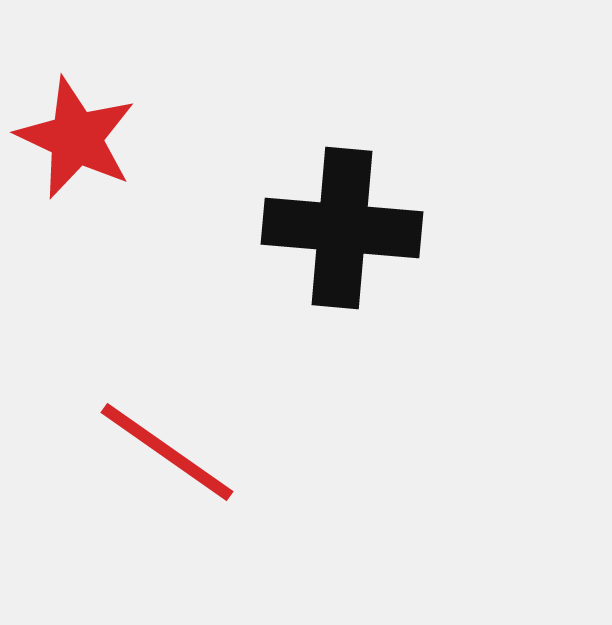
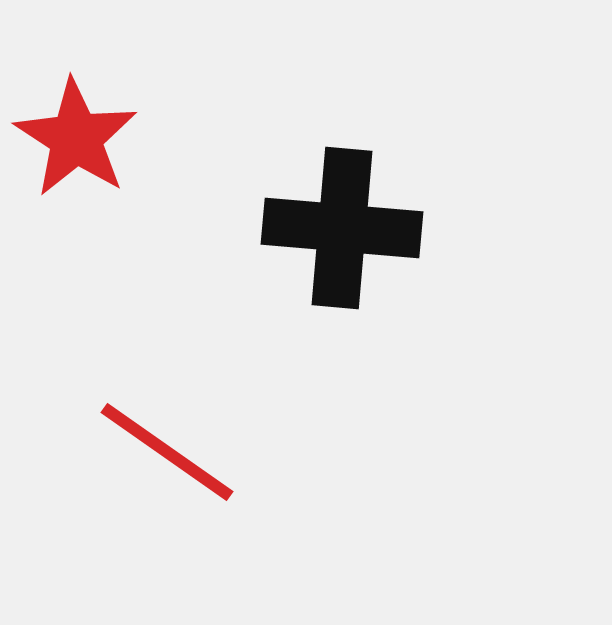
red star: rotated 8 degrees clockwise
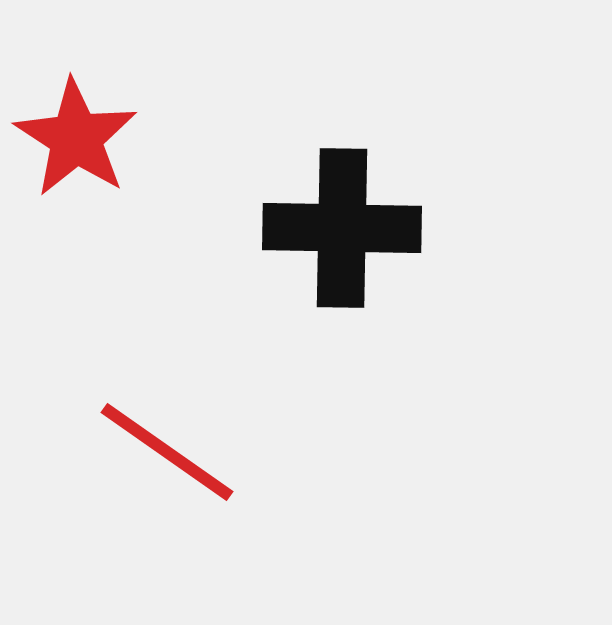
black cross: rotated 4 degrees counterclockwise
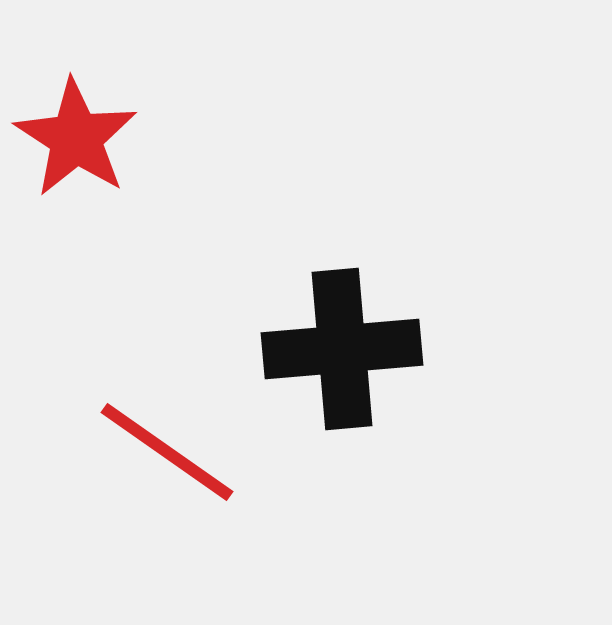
black cross: moved 121 px down; rotated 6 degrees counterclockwise
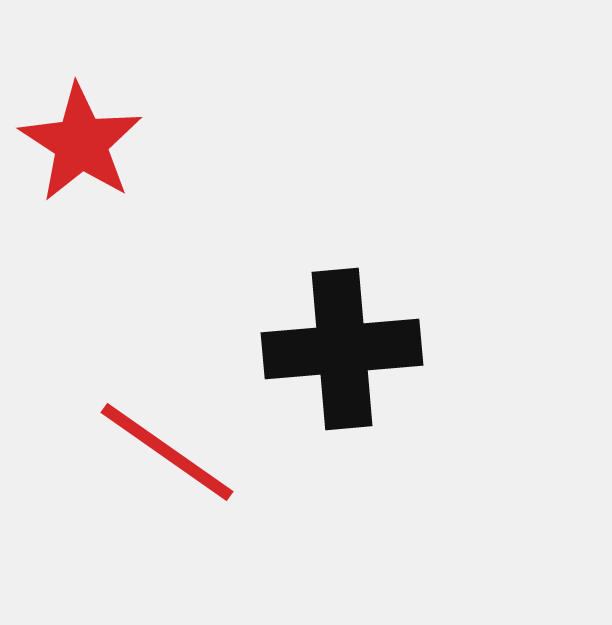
red star: moved 5 px right, 5 px down
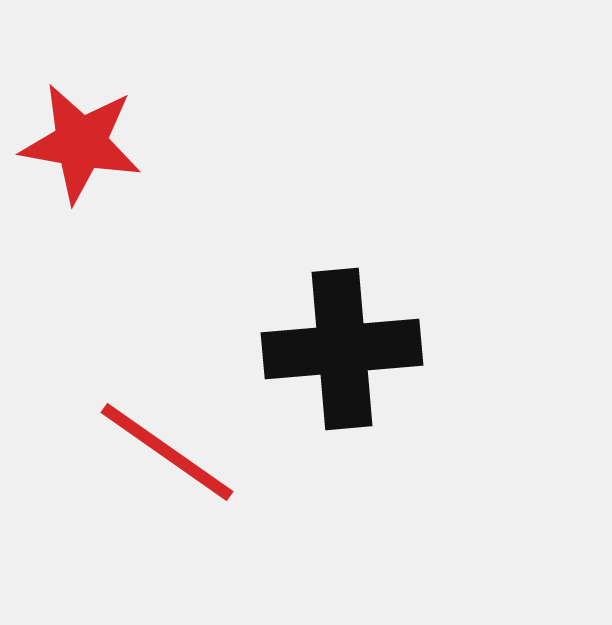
red star: rotated 23 degrees counterclockwise
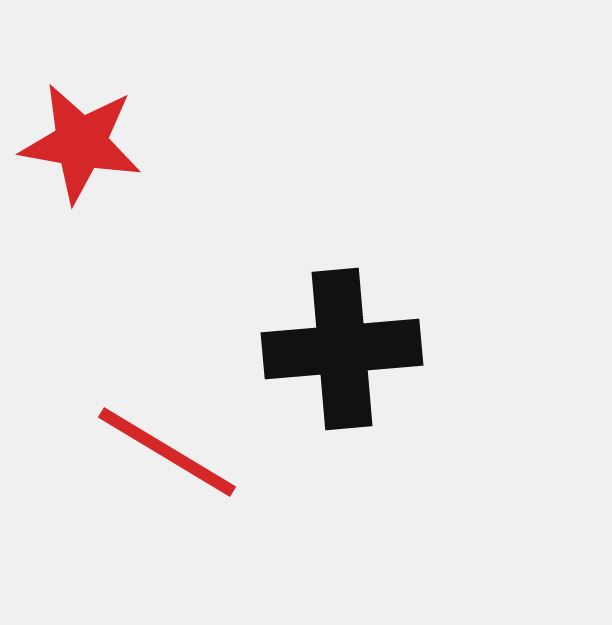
red line: rotated 4 degrees counterclockwise
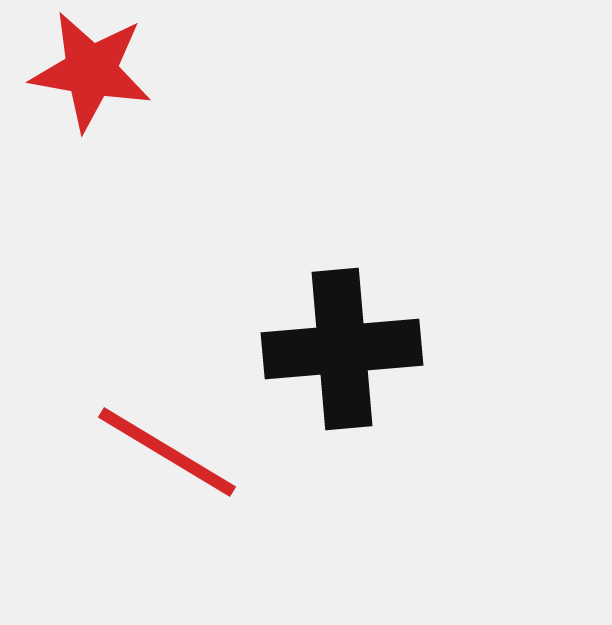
red star: moved 10 px right, 72 px up
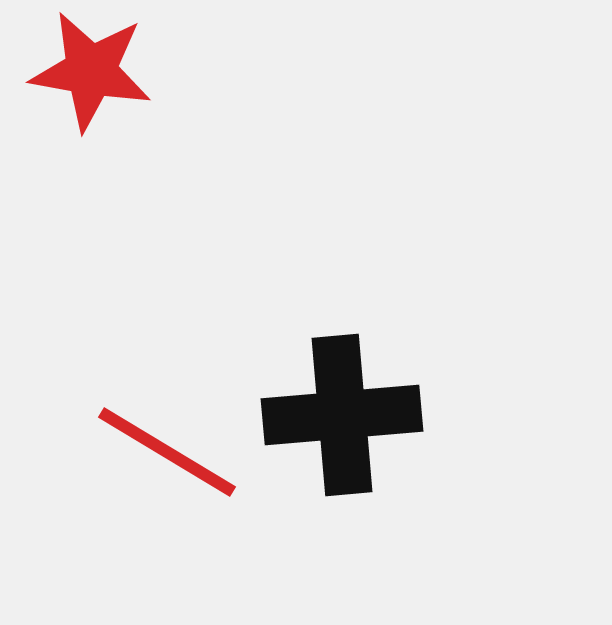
black cross: moved 66 px down
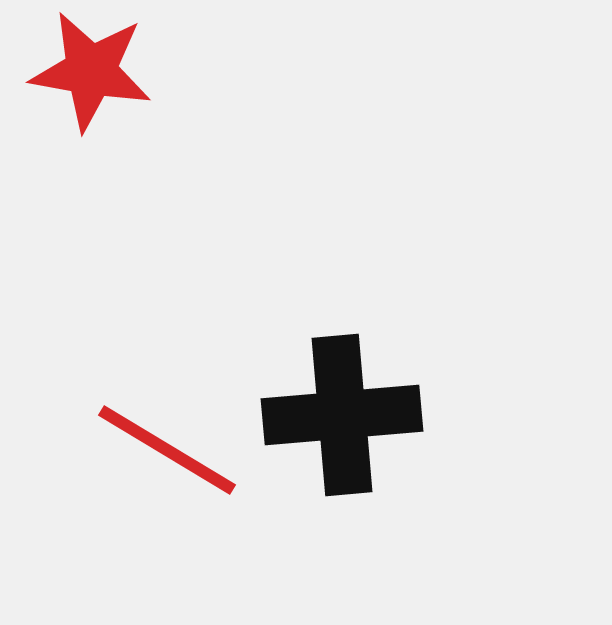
red line: moved 2 px up
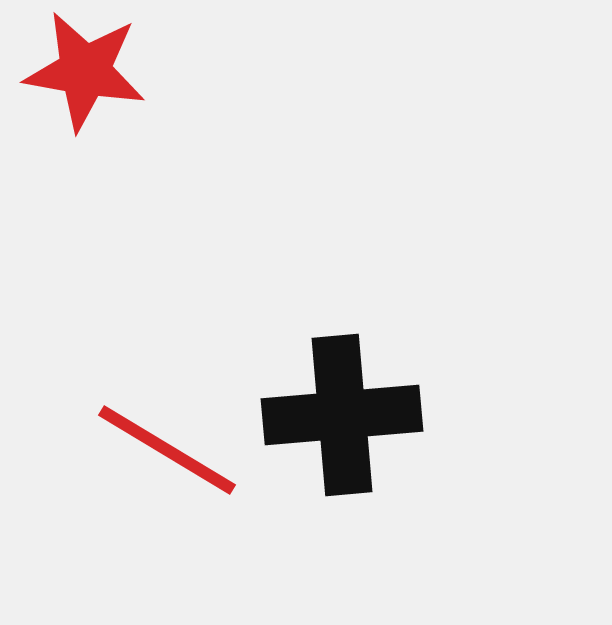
red star: moved 6 px left
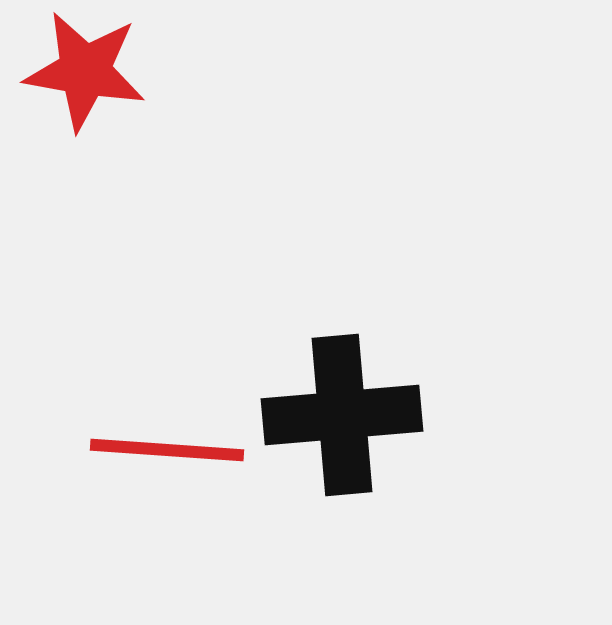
red line: rotated 27 degrees counterclockwise
